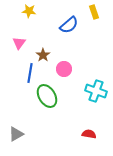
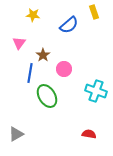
yellow star: moved 4 px right, 4 px down
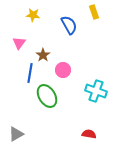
blue semicircle: rotated 78 degrees counterclockwise
pink circle: moved 1 px left, 1 px down
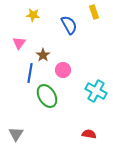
cyan cross: rotated 10 degrees clockwise
gray triangle: rotated 28 degrees counterclockwise
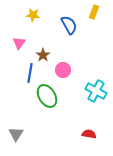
yellow rectangle: rotated 40 degrees clockwise
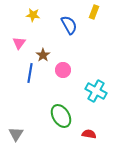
green ellipse: moved 14 px right, 20 px down
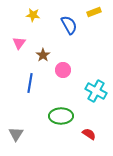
yellow rectangle: rotated 48 degrees clockwise
blue line: moved 10 px down
green ellipse: rotated 60 degrees counterclockwise
red semicircle: rotated 24 degrees clockwise
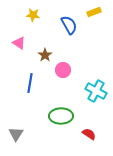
pink triangle: rotated 32 degrees counterclockwise
brown star: moved 2 px right
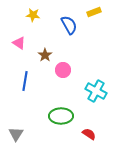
blue line: moved 5 px left, 2 px up
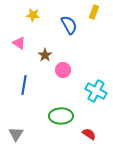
yellow rectangle: rotated 48 degrees counterclockwise
blue line: moved 1 px left, 4 px down
